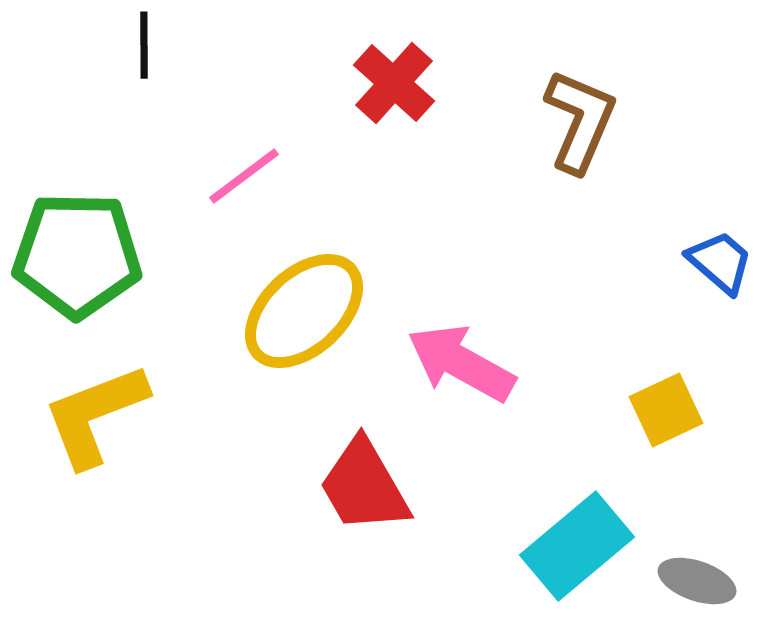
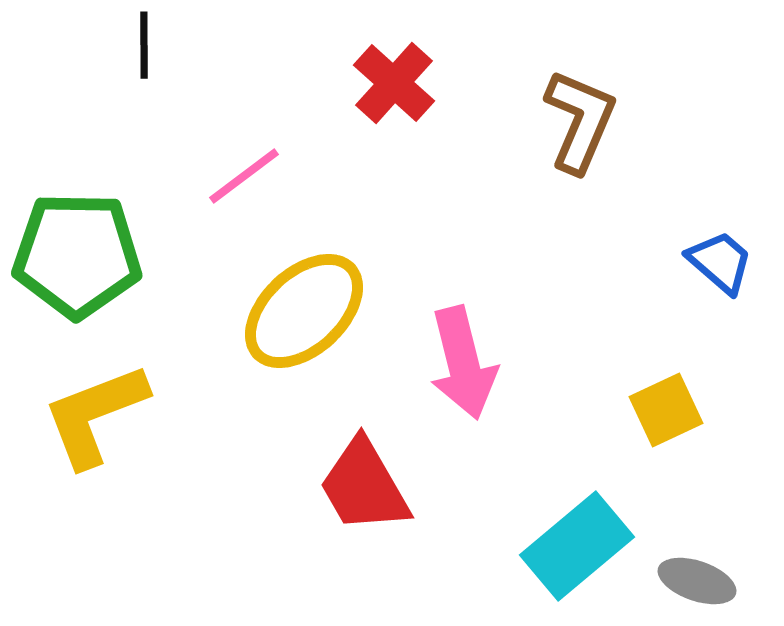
pink arrow: moved 2 px right; rotated 133 degrees counterclockwise
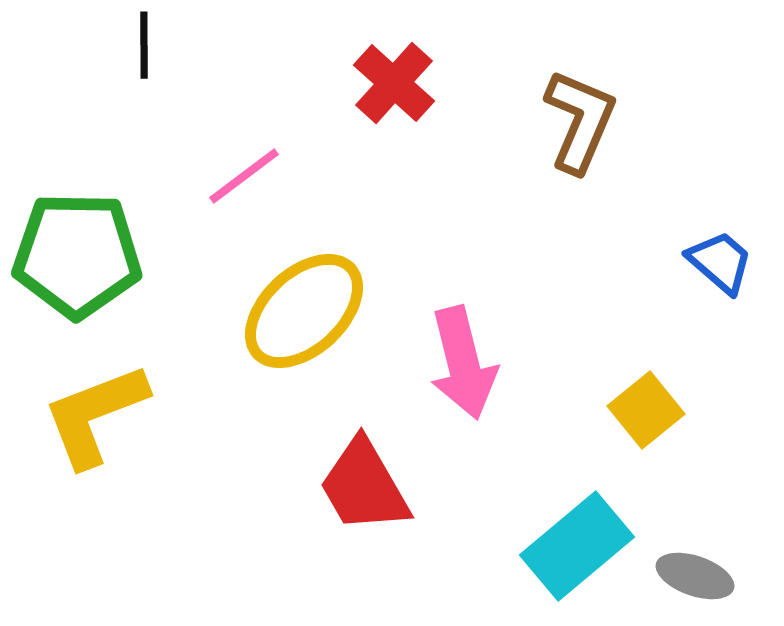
yellow square: moved 20 px left; rotated 14 degrees counterclockwise
gray ellipse: moved 2 px left, 5 px up
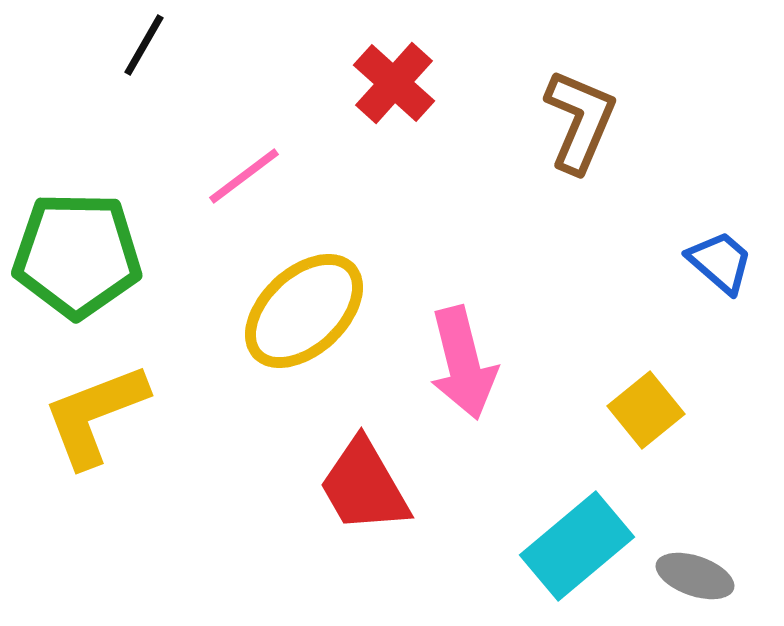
black line: rotated 30 degrees clockwise
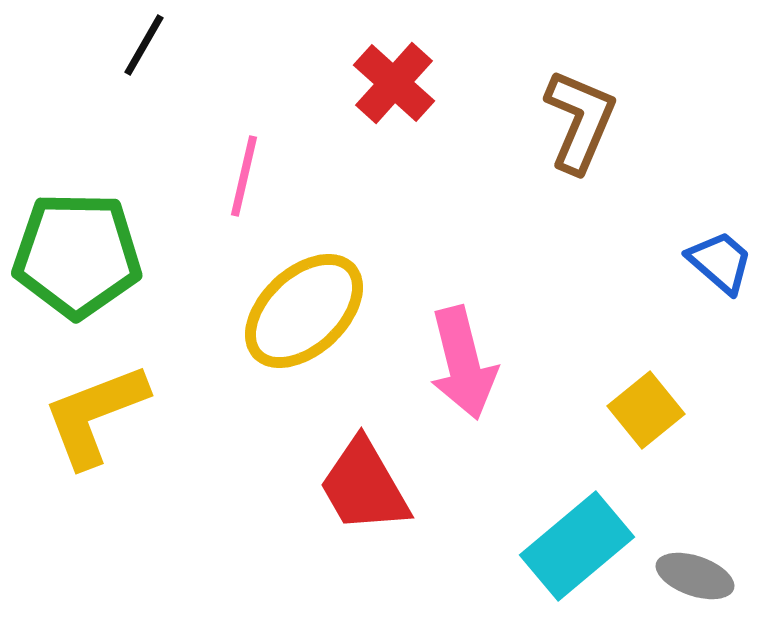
pink line: rotated 40 degrees counterclockwise
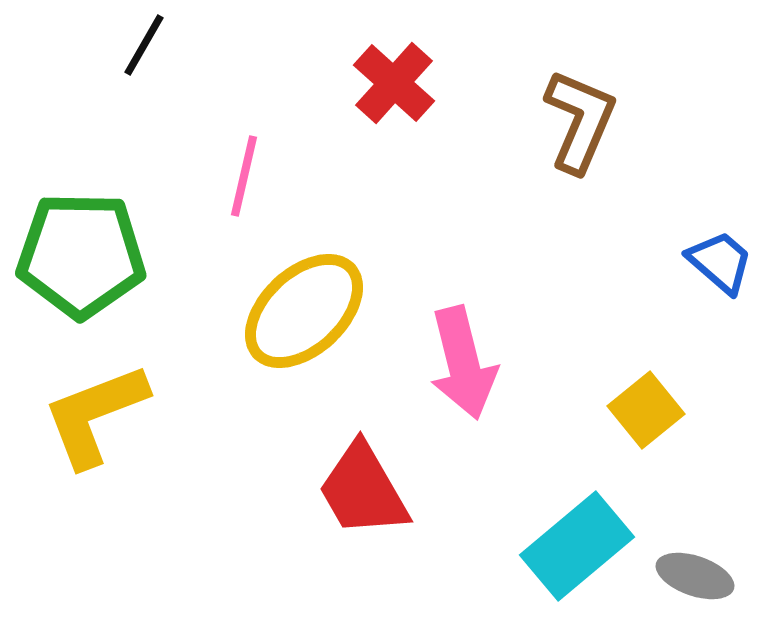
green pentagon: moved 4 px right
red trapezoid: moved 1 px left, 4 px down
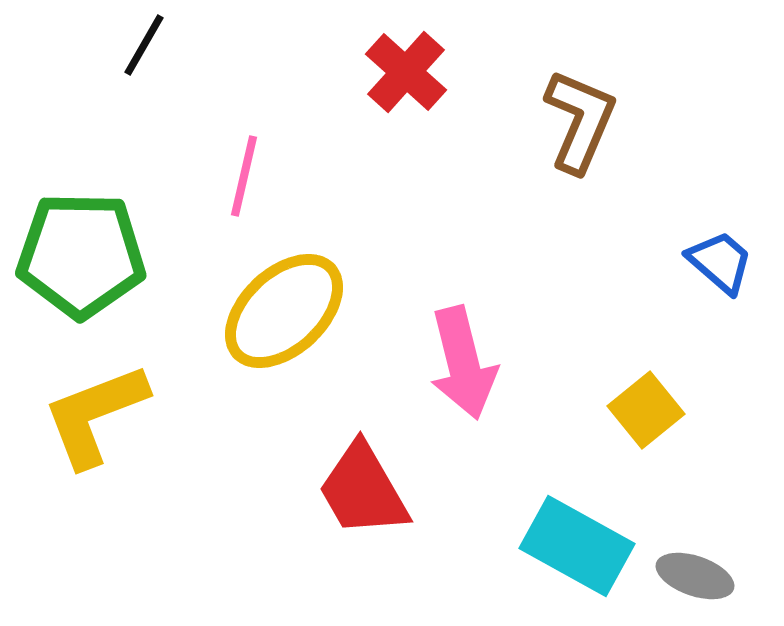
red cross: moved 12 px right, 11 px up
yellow ellipse: moved 20 px left
cyan rectangle: rotated 69 degrees clockwise
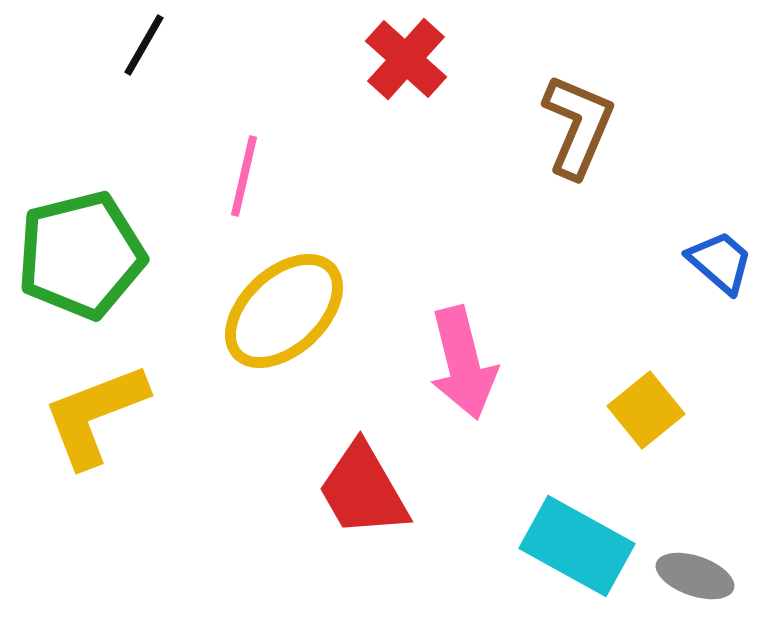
red cross: moved 13 px up
brown L-shape: moved 2 px left, 5 px down
green pentagon: rotated 15 degrees counterclockwise
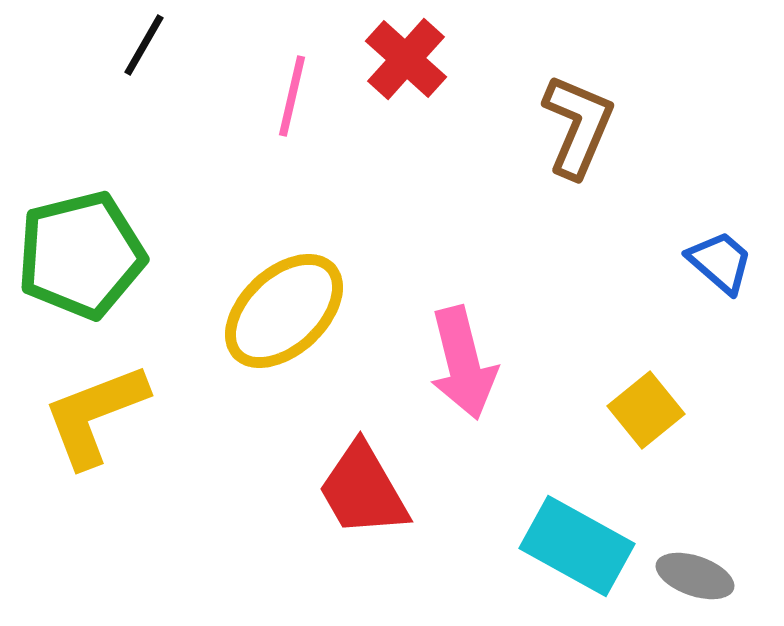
pink line: moved 48 px right, 80 px up
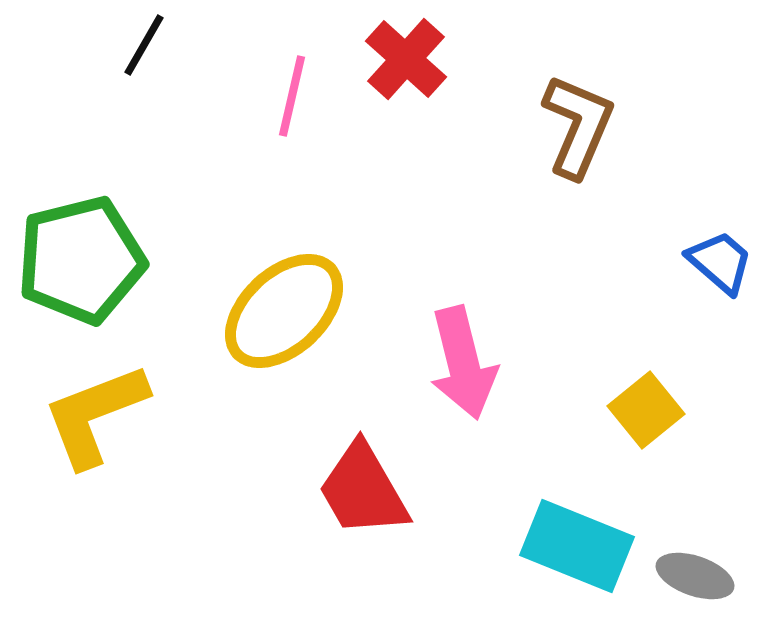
green pentagon: moved 5 px down
cyan rectangle: rotated 7 degrees counterclockwise
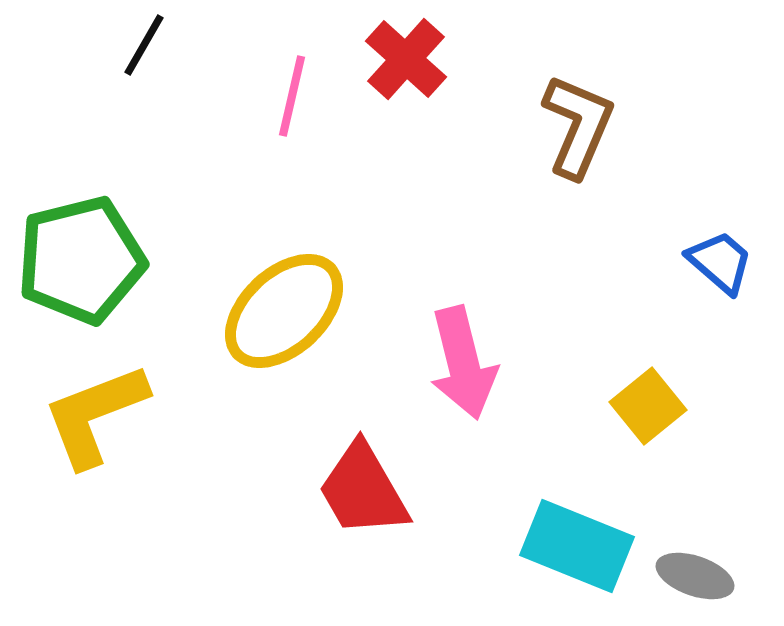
yellow square: moved 2 px right, 4 px up
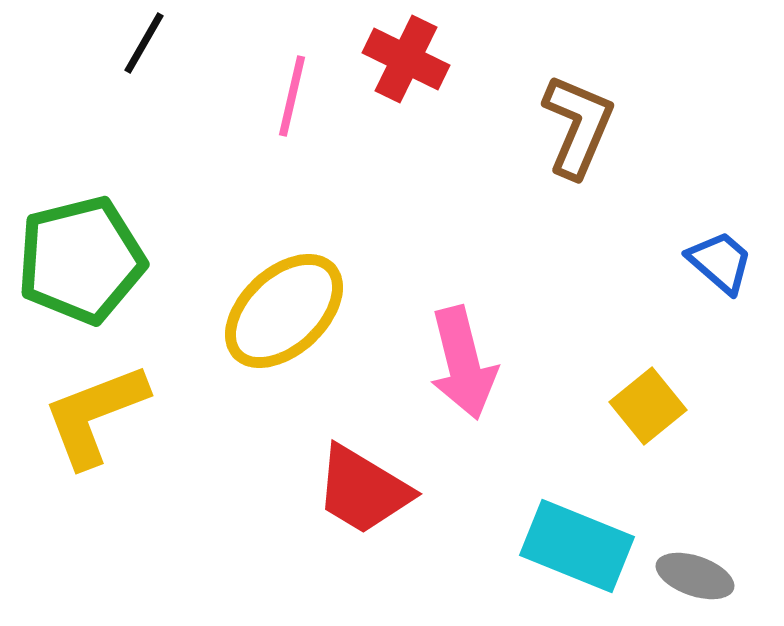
black line: moved 2 px up
red cross: rotated 16 degrees counterclockwise
red trapezoid: rotated 29 degrees counterclockwise
